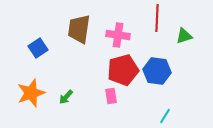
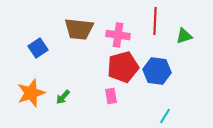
red line: moved 2 px left, 3 px down
brown trapezoid: rotated 92 degrees counterclockwise
red pentagon: moved 3 px up
green arrow: moved 3 px left
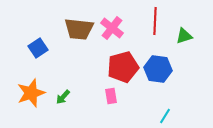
pink cross: moved 6 px left, 7 px up; rotated 30 degrees clockwise
blue hexagon: moved 1 px right, 2 px up
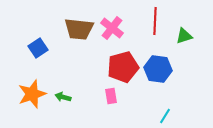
orange star: moved 1 px right, 1 px down
green arrow: rotated 63 degrees clockwise
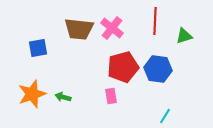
blue square: rotated 24 degrees clockwise
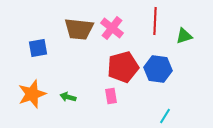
green arrow: moved 5 px right
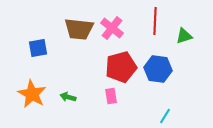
red pentagon: moved 2 px left
orange star: rotated 24 degrees counterclockwise
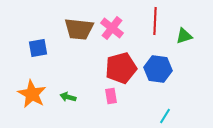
red pentagon: moved 1 px down
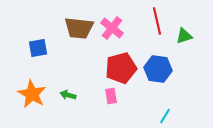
red line: moved 2 px right; rotated 16 degrees counterclockwise
brown trapezoid: moved 1 px up
green arrow: moved 2 px up
